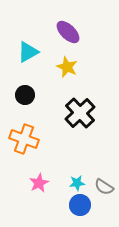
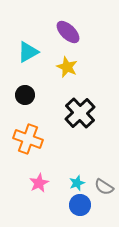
orange cross: moved 4 px right
cyan star: rotated 14 degrees counterclockwise
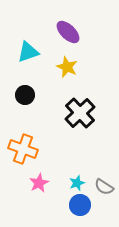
cyan triangle: rotated 10 degrees clockwise
orange cross: moved 5 px left, 10 px down
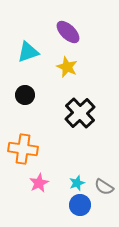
orange cross: rotated 12 degrees counterclockwise
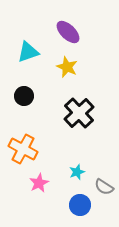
black circle: moved 1 px left, 1 px down
black cross: moved 1 px left
orange cross: rotated 20 degrees clockwise
cyan star: moved 11 px up
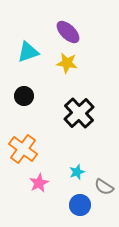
yellow star: moved 4 px up; rotated 15 degrees counterclockwise
orange cross: rotated 8 degrees clockwise
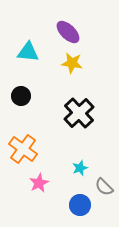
cyan triangle: rotated 25 degrees clockwise
yellow star: moved 5 px right
black circle: moved 3 px left
cyan star: moved 3 px right, 4 px up
gray semicircle: rotated 12 degrees clockwise
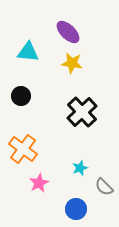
black cross: moved 3 px right, 1 px up
blue circle: moved 4 px left, 4 px down
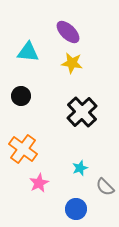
gray semicircle: moved 1 px right
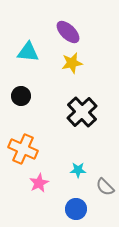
yellow star: rotated 20 degrees counterclockwise
orange cross: rotated 12 degrees counterclockwise
cyan star: moved 2 px left, 2 px down; rotated 21 degrees clockwise
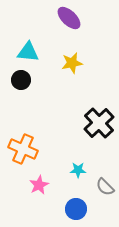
purple ellipse: moved 1 px right, 14 px up
black circle: moved 16 px up
black cross: moved 17 px right, 11 px down
pink star: moved 2 px down
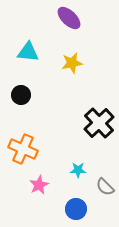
black circle: moved 15 px down
